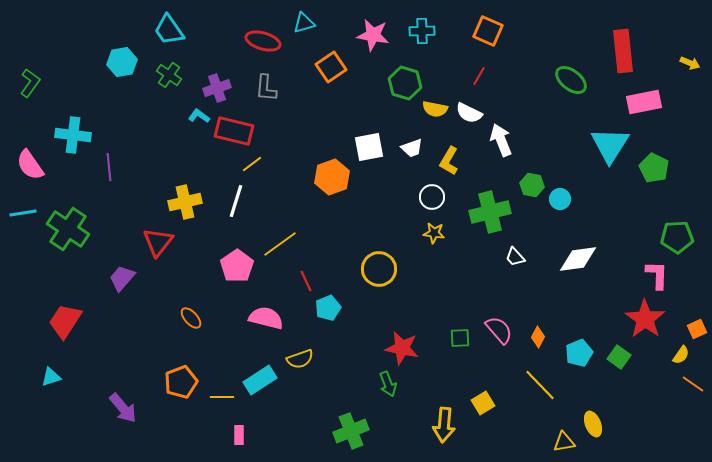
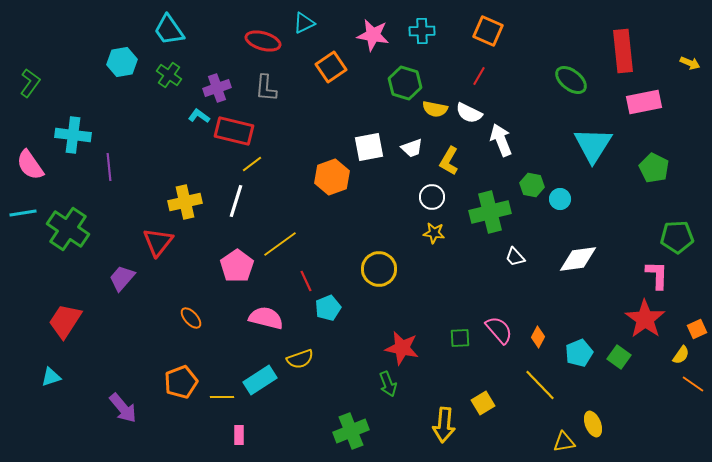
cyan triangle at (304, 23): rotated 10 degrees counterclockwise
cyan triangle at (610, 145): moved 17 px left
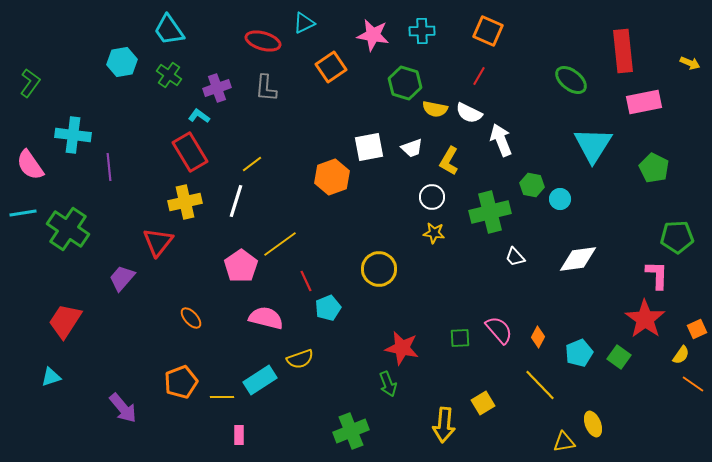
red rectangle at (234, 131): moved 44 px left, 21 px down; rotated 45 degrees clockwise
pink pentagon at (237, 266): moved 4 px right
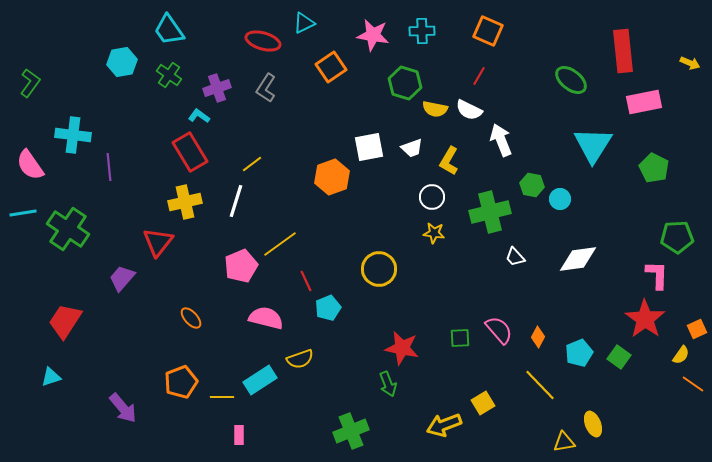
gray L-shape at (266, 88): rotated 28 degrees clockwise
white semicircle at (469, 113): moved 3 px up
pink pentagon at (241, 266): rotated 12 degrees clockwise
yellow arrow at (444, 425): rotated 64 degrees clockwise
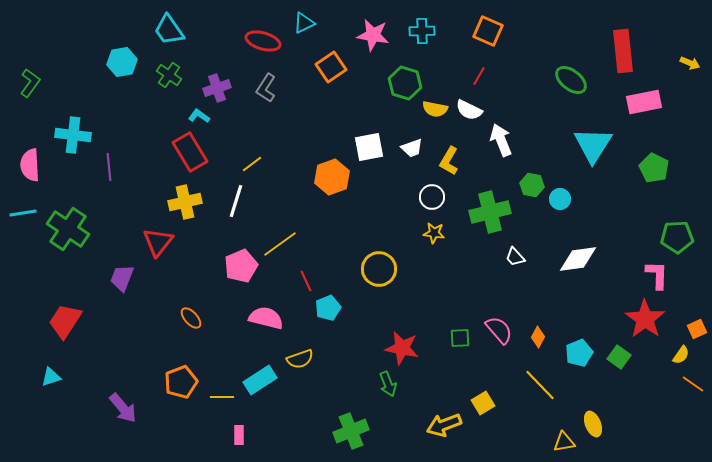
pink semicircle at (30, 165): rotated 32 degrees clockwise
purple trapezoid at (122, 278): rotated 20 degrees counterclockwise
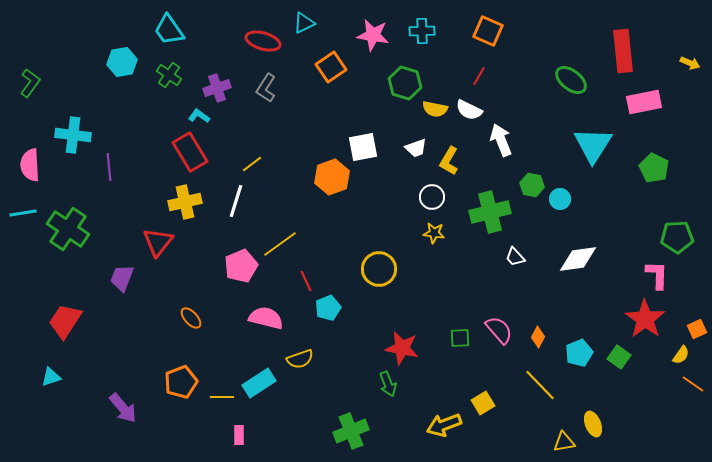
white square at (369, 147): moved 6 px left
white trapezoid at (412, 148): moved 4 px right
cyan rectangle at (260, 380): moved 1 px left, 3 px down
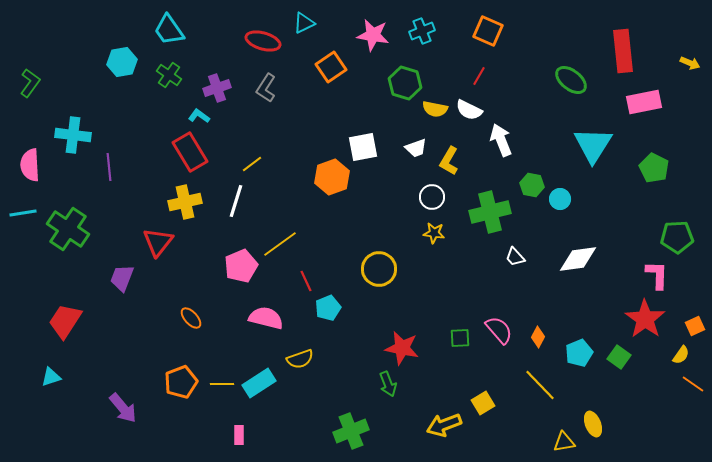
cyan cross at (422, 31): rotated 20 degrees counterclockwise
orange square at (697, 329): moved 2 px left, 3 px up
yellow line at (222, 397): moved 13 px up
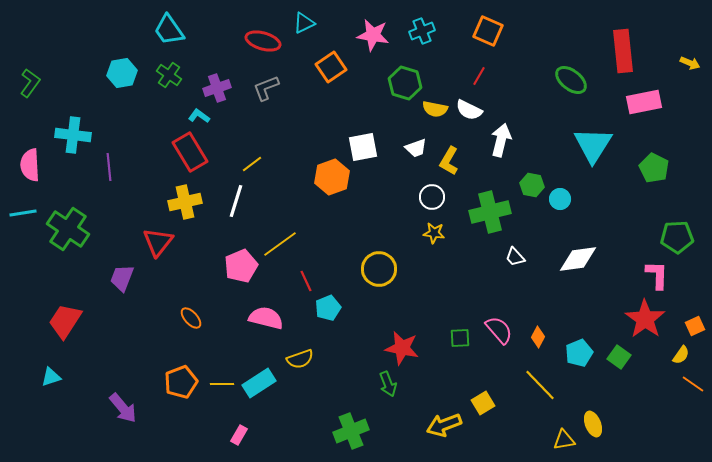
cyan hexagon at (122, 62): moved 11 px down
gray L-shape at (266, 88): rotated 36 degrees clockwise
white arrow at (501, 140): rotated 36 degrees clockwise
pink rectangle at (239, 435): rotated 30 degrees clockwise
yellow triangle at (564, 442): moved 2 px up
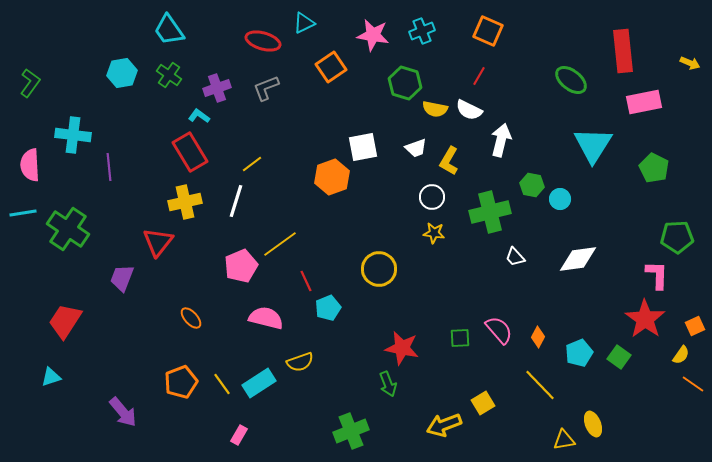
yellow semicircle at (300, 359): moved 3 px down
yellow line at (222, 384): rotated 55 degrees clockwise
purple arrow at (123, 408): moved 4 px down
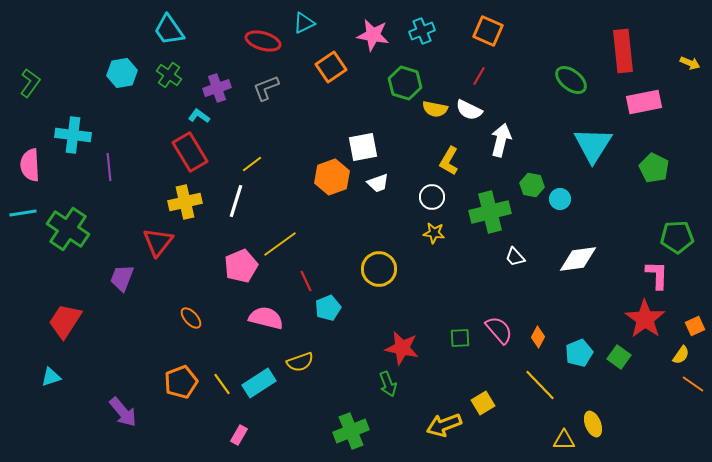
white trapezoid at (416, 148): moved 38 px left, 35 px down
yellow triangle at (564, 440): rotated 10 degrees clockwise
